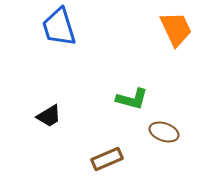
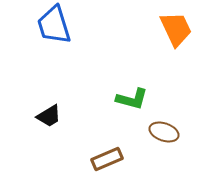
blue trapezoid: moved 5 px left, 2 px up
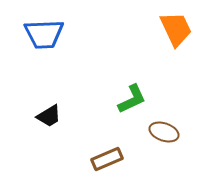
blue trapezoid: moved 10 px left, 9 px down; rotated 75 degrees counterclockwise
green L-shape: rotated 40 degrees counterclockwise
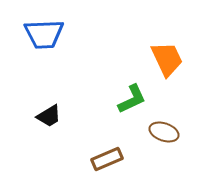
orange trapezoid: moved 9 px left, 30 px down
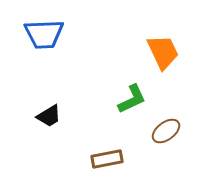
orange trapezoid: moved 4 px left, 7 px up
brown ellipse: moved 2 px right, 1 px up; rotated 56 degrees counterclockwise
brown rectangle: rotated 12 degrees clockwise
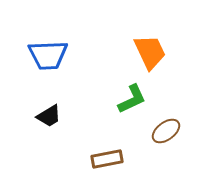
blue trapezoid: moved 4 px right, 21 px down
orange trapezoid: moved 13 px left
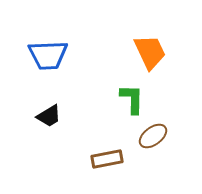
green L-shape: rotated 64 degrees counterclockwise
brown ellipse: moved 13 px left, 5 px down
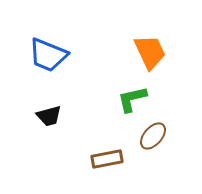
blue trapezoid: rotated 24 degrees clockwise
green L-shape: rotated 104 degrees counterclockwise
black trapezoid: rotated 16 degrees clockwise
brown ellipse: rotated 12 degrees counterclockwise
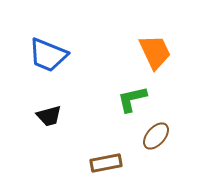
orange trapezoid: moved 5 px right
brown ellipse: moved 3 px right
brown rectangle: moved 1 px left, 4 px down
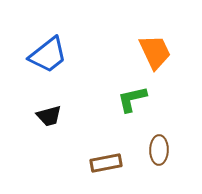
blue trapezoid: rotated 60 degrees counterclockwise
brown ellipse: moved 3 px right, 14 px down; rotated 40 degrees counterclockwise
